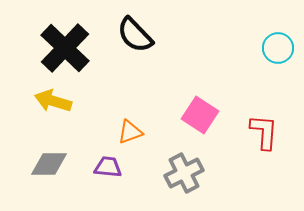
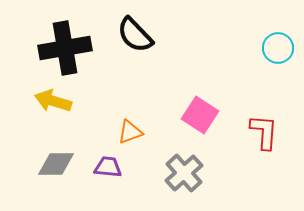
black cross: rotated 36 degrees clockwise
gray diamond: moved 7 px right
gray cross: rotated 15 degrees counterclockwise
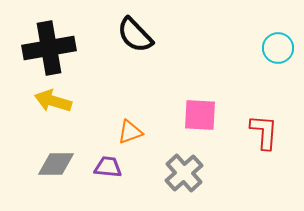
black cross: moved 16 px left
pink square: rotated 30 degrees counterclockwise
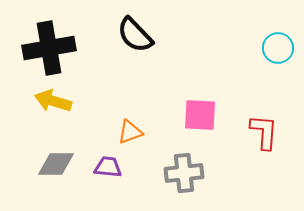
gray cross: rotated 36 degrees clockwise
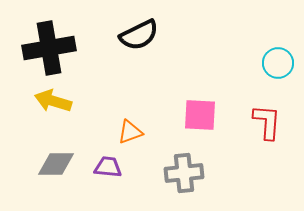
black semicircle: moved 4 px right; rotated 72 degrees counterclockwise
cyan circle: moved 15 px down
red L-shape: moved 3 px right, 10 px up
